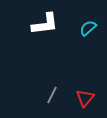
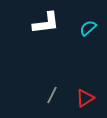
white L-shape: moved 1 px right, 1 px up
red triangle: rotated 18 degrees clockwise
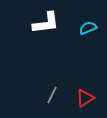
cyan semicircle: rotated 18 degrees clockwise
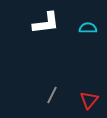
cyan semicircle: rotated 24 degrees clockwise
red triangle: moved 4 px right, 2 px down; rotated 18 degrees counterclockwise
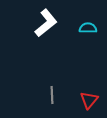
white L-shape: rotated 32 degrees counterclockwise
gray line: rotated 30 degrees counterclockwise
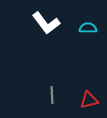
white L-shape: rotated 92 degrees clockwise
red triangle: rotated 36 degrees clockwise
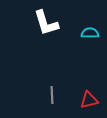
white L-shape: rotated 20 degrees clockwise
cyan semicircle: moved 2 px right, 5 px down
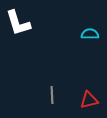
white L-shape: moved 28 px left
cyan semicircle: moved 1 px down
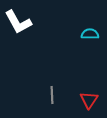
white L-shape: moved 1 px up; rotated 12 degrees counterclockwise
red triangle: rotated 42 degrees counterclockwise
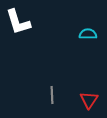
white L-shape: rotated 12 degrees clockwise
cyan semicircle: moved 2 px left
